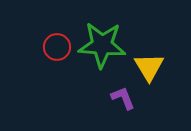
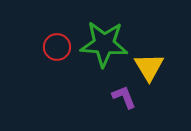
green star: moved 2 px right, 1 px up
purple L-shape: moved 1 px right, 1 px up
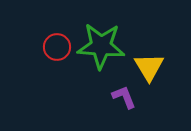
green star: moved 3 px left, 2 px down
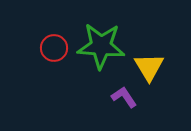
red circle: moved 3 px left, 1 px down
purple L-shape: rotated 12 degrees counterclockwise
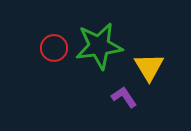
green star: moved 2 px left; rotated 12 degrees counterclockwise
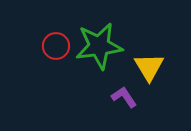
red circle: moved 2 px right, 2 px up
